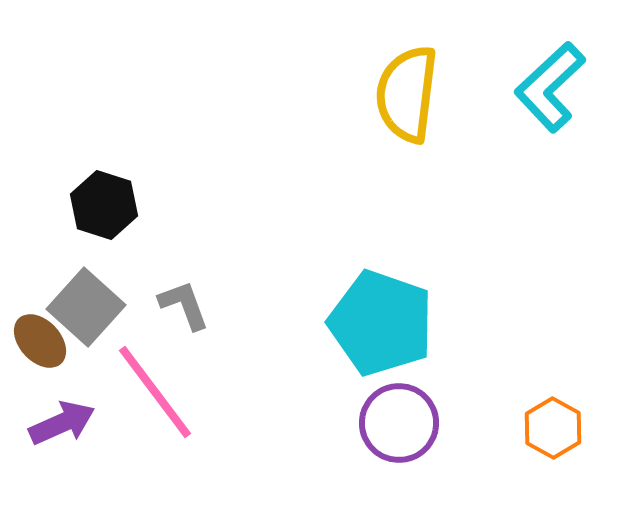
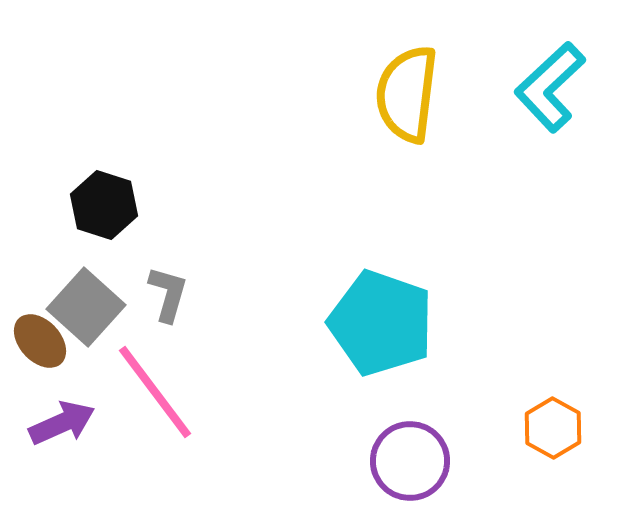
gray L-shape: moved 16 px left, 11 px up; rotated 36 degrees clockwise
purple circle: moved 11 px right, 38 px down
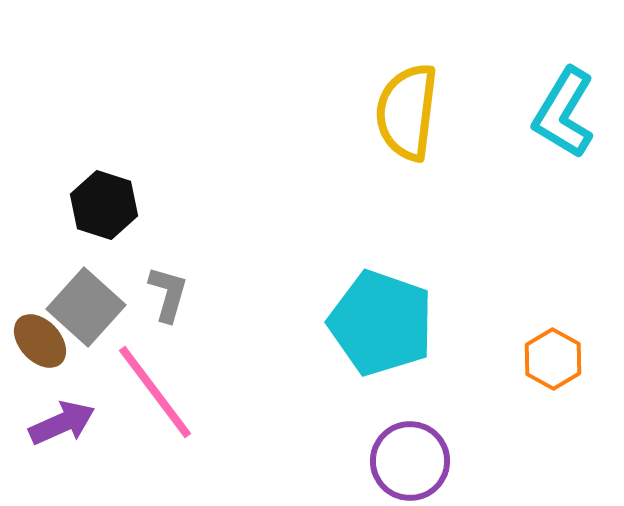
cyan L-shape: moved 14 px right, 26 px down; rotated 16 degrees counterclockwise
yellow semicircle: moved 18 px down
orange hexagon: moved 69 px up
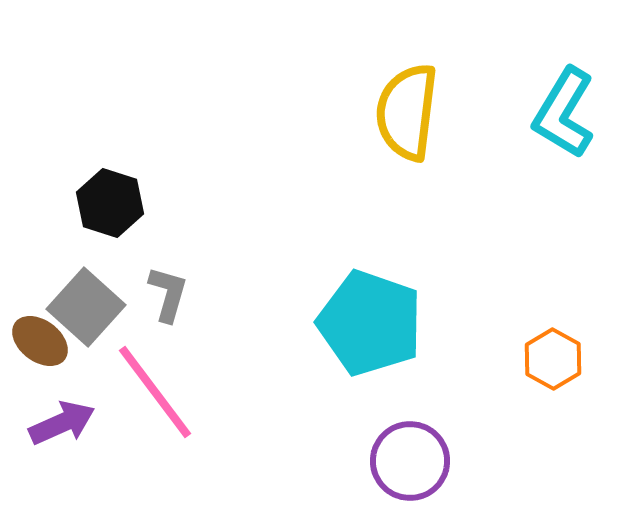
black hexagon: moved 6 px right, 2 px up
cyan pentagon: moved 11 px left
brown ellipse: rotated 10 degrees counterclockwise
